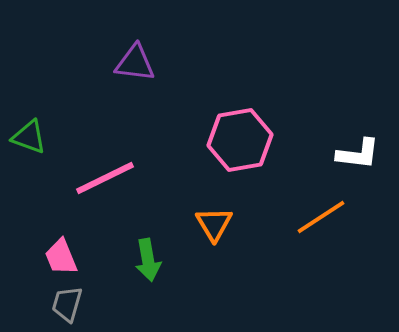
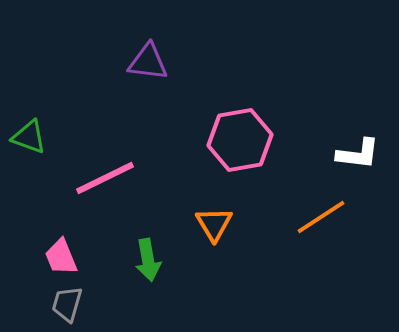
purple triangle: moved 13 px right, 1 px up
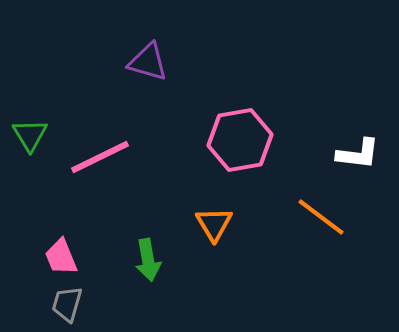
purple triangle: rotated 9 degrees clockwise
green triangle: moved 1 px right, 2 px up; rotated 39 degrees clockwise
pink line: moved 5 px left, 21 px up
orange line: rotated 70 degrees clockwise
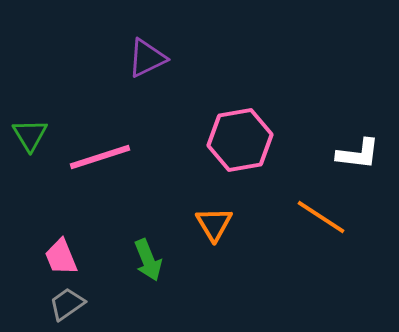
purple triangle: moved 1 px left, 4 px up; rotated 42 degrees counterclockwise
pink line: rotated 8 degrees clockwise
orange line: rotated 4 degrees counterclockwise
green arrow: rotated 12 degrees counterclockwise
gray trapezoid: rotated 39 degrees clockwise
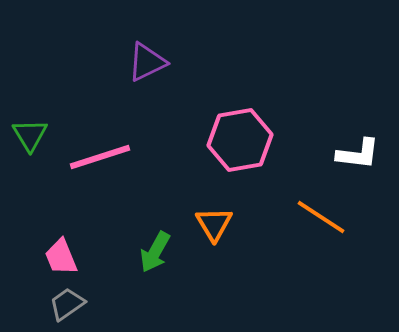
purple triangle: moved 4 px down
green arrow: moved 7 px right, 8 px up; rotated 51 degrees clockwise
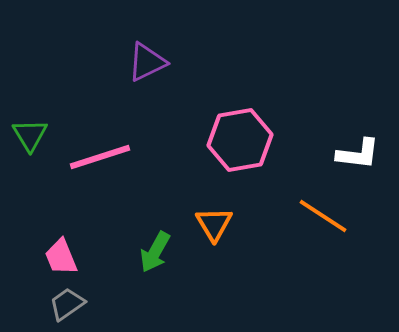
orange line: moved 2 px right, 1 px up
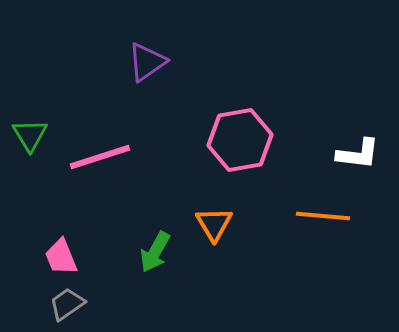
purple triangle: rotated 9 degrees counterclockwise
orange line: rotated 28 degrees counterclockwise
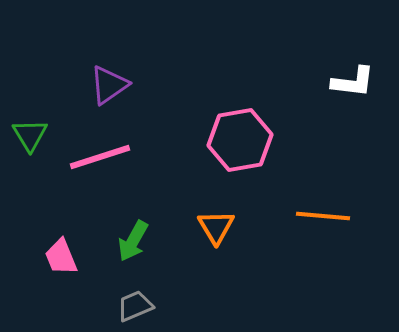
purple triangle: moved 38 px left, 23 px down
white L-shape: moved 5 px left, 72 px up
orange triangle: moved 2 px right, 3 px down
green arrow: moved 22 px left, 11 px up
gray trapezoid: moved 68 px right, 2 px down; rotated 12 degrees clockwise
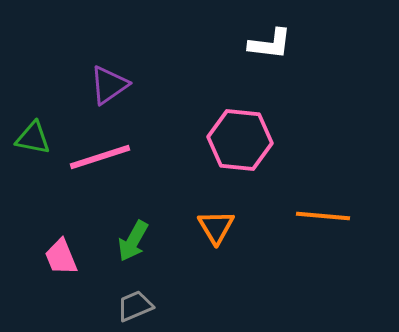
white L-shape: moved 83 px left, 38 px up
green triangle: moved 3 px right, 3 px down; rotated 48 degrees counterclockwise
pink hexagon: rotated 16 degrees clockwise
